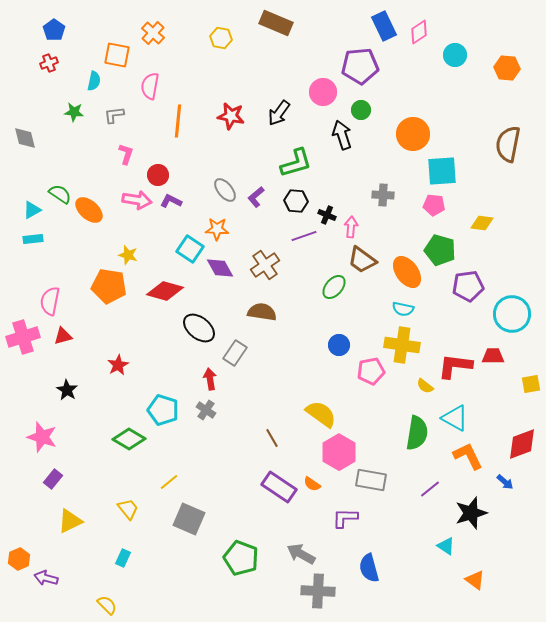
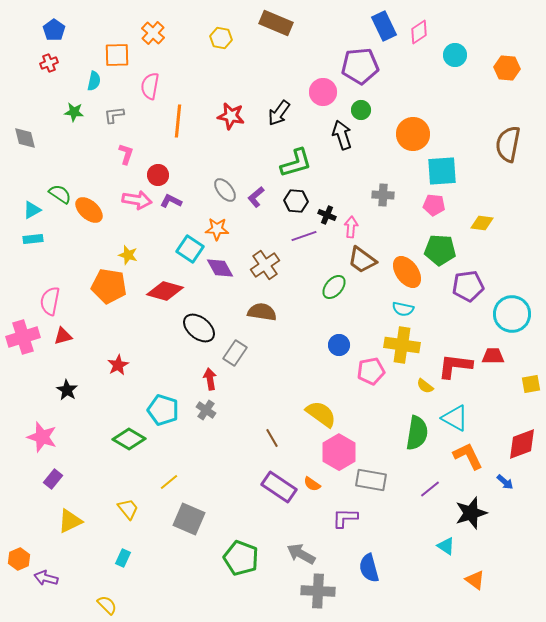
orange square at (117, 55): rotated 12 degrees counterclockwise
green pentagon at (440, 250): rotated 12 degrees counterclockwise
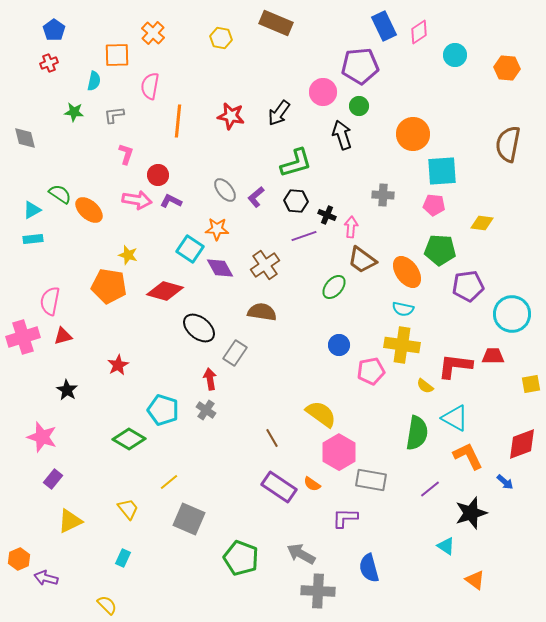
green circle at (361, 110): moved 2 px left, 4 px up
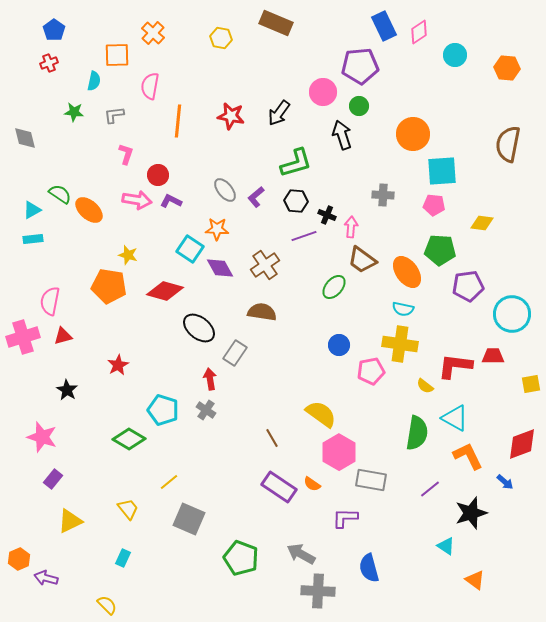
yellow cross at (402, 345): moved 2 px left, 1 px up
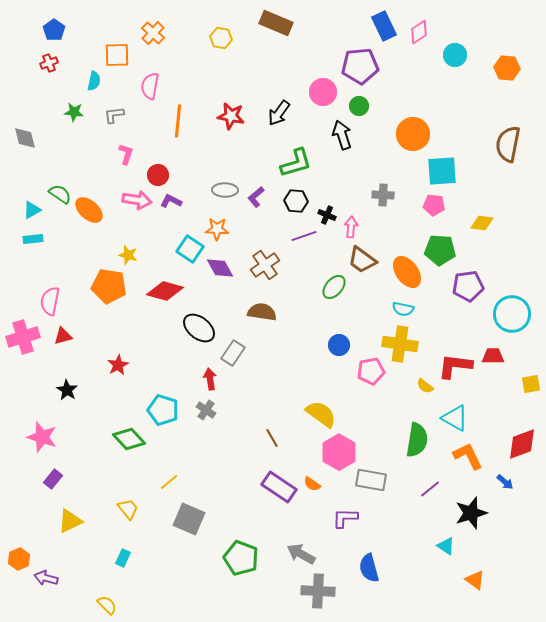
gray ellipse at (225, 190): rotated 50 degrees counterclockwise
gray rectangle at (235, 353): moved 2 px left
green semicircle at (417, 433): moved 7 px down
green diamond at (129, 439): rotated 16 degrees clockwise
